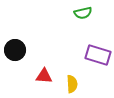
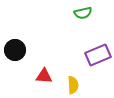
purple rectangle: rotated 40 degrees counterclockwise
yellow semicircle: moved 1 px right, 1 px down
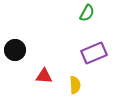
green semicircle: moved 4 px right; rotated 48 degrees counterclockwise
purple rectangle: moved 4 px left, 2 px up
yellow semicircle: moved 2 px right
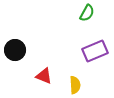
purple rectangle: moved 1 px right, 2 px up
red triangle: rotated 18 degrees clockwise
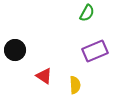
red triangle: rotated 12 degrees clockwise
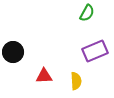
black circle: moved 2 px left, 2 px down
red triangle: rotated 36 degrees counterclockwise
yellow semicircle: moved 1 px right, 4 px up
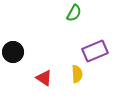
green semicircle: moved 13 px left
red triangle: moved 2 px down; rotated 36 degrees clockwise
yellow semicircle: moved 1 px right, 7 px up
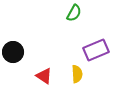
purple rectangle: moved 1 px right, 1 px up
red triangle: moved 2 px up
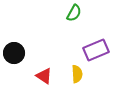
black circle: moved 1 px right, 1 px down
